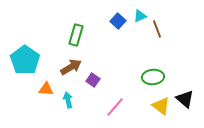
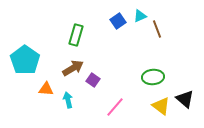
blue square: rotated 14 degrees clockwise
brown arrow: moved 2 px right, 1 px down
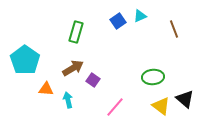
brown line: moved 17 px right
green rectangle: moved 3 px up
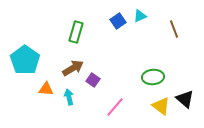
cyan arrow: moved 1 px right, 3 px up
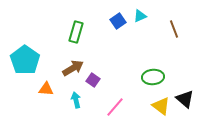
cyan arrow: moved 7 px right, 3 px down
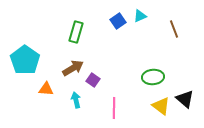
pink line: moved 1 px left, 1 px down; rotated 40 degrees counterclockwise
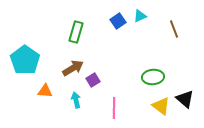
purple square: rotated 24 degrees clockwise
orange triangle: moved 1 px left, 2 px down
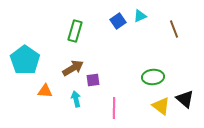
green rectangle: moved 1 px left, 1 px up
purple square: rotated 24 degrees clockwise
cyan arrow: moved 1 px up
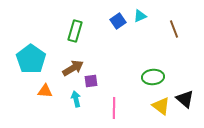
cyan pentagon: moved 6 px right, 1 px up
purple square: moved 2 px left, 1 px down
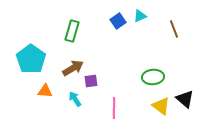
green rectangle: moved 3 px left
cyan arrow: moved 1 px left; rotated 21 degrees counterclockwise
